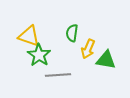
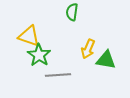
green semicircle: moved 21 px up
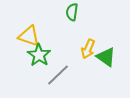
green triangle: moved 3 px up; rotated 25 degrees clockwise
gray line: rotated 40 degrees counterclockwise
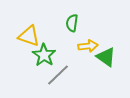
green semicircle: moved 11 px down
yellow arrow: moved 3 px up; rotated 120 degrees counterclockwise
green star: moved 5 px right
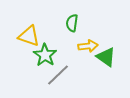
green star: moved 1 px right
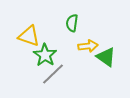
gray line: moved 5 px left, 1 px up
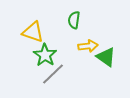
green semicircle: moved 2 px right, 3 px up
yellow triangle: moved 4 px right, 4 px up
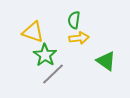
yellow arrow: moved 9 px left, 8 px up
green triangle: moved 4 px down
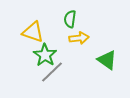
green semicircle: moved 4 px left, 1 px up
green triangle: moved 1 px right, 1 px up
gray line: moved 1 px left, 2 px up
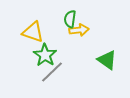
yellow arrow: moved 8 px up
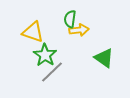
green triangle: moved 3 px left, 2 px up
